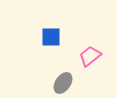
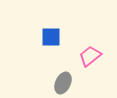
gray ellipse: rotated 10 degrees counterclockwise
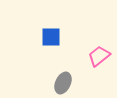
pink trapezoid: moved 9 px right
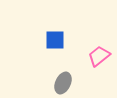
blue square: moved 4 px right, 3 px down
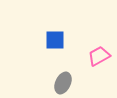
pink trapezoid: rotated 10 degrees clockwise
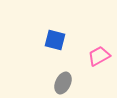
blue square: rotated 15 degrees clockwise
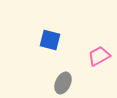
blue square: moved 5 px left
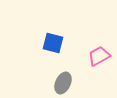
blue square: moved 3 px right, 3 px down
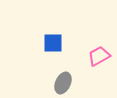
blue square: rotated 15 degrees counterclockwise
